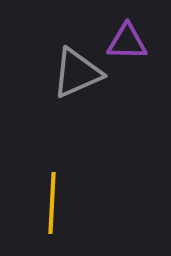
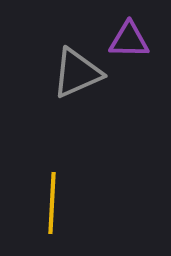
purple triangle: moved 2 px right, 2 px up
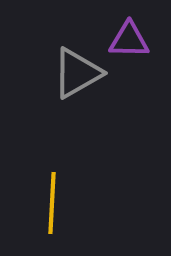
gray triangle: rotated 6 degrees counterclockwise
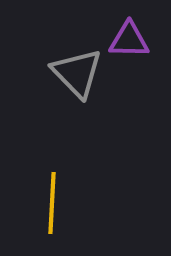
gray triangle: rotated 44 degrees counterclockwise
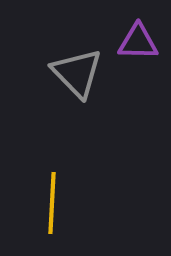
purple triangle: moved 9 px right, 2 px down
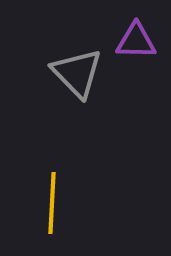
purple triangle: moved 2 px left, 1 px up
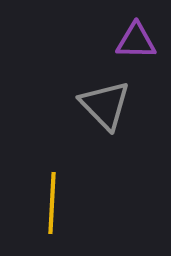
gray triangle: moved 28 px right, 32 px down
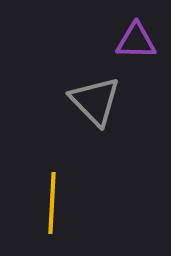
gray triangle: moved 10 px left, 4 px up
